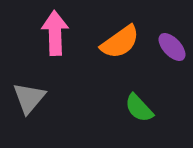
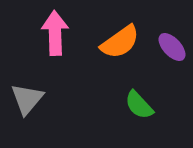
gray triangle: moved 2 px left, 1 px down
green semicircle: moved 3 px up
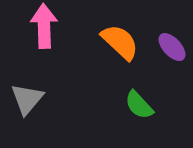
pink arrow: moved 11 px left, 7 px up
orange semicircle: rotated 102 degrees counterclockwise
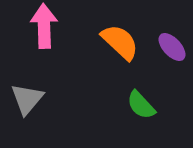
green semicircle: moved 2 px right
